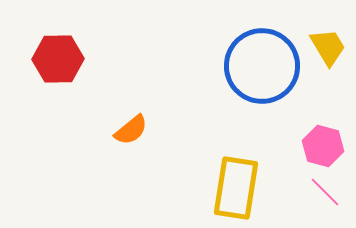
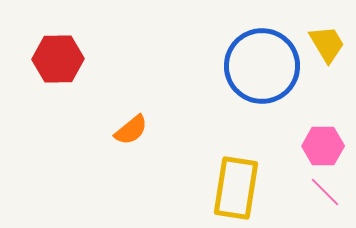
yellow trapezoid: moved 1 px left, 3 px up
pink hexagon: rotated 15 degrees counterclockwise
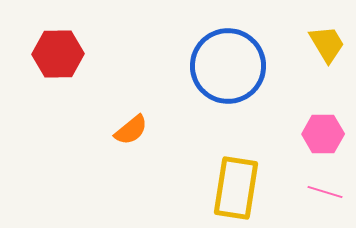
red hexagon: moved 5 px up
blue circle: moved 34 px left
pink hexagon: moved 12 px up
pink line: rotated 28 degrees counterclockwise
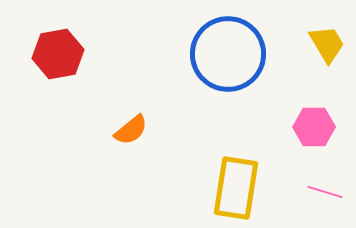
red hexagon: rotated 9 degrees counterclockwise
blue circle: moved 12 px up
pink hexagon: moved 9 px left, 7 px up
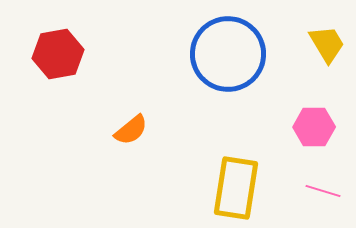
pink line: moved 2 px left, 1 px up
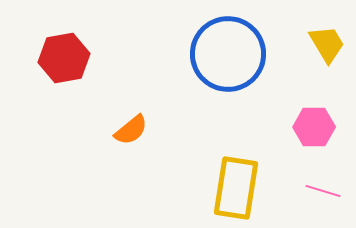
red hexagon: moved 6 px right, 4 px down
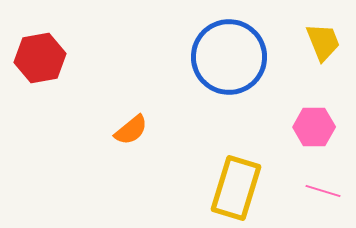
yellow trapezoid: moved 4 px left, 2 px up; rotated 9 degrees clockwise
blue circle: moved 1 px right, 3 px down
red hexagon: moved 24 px left
yellow rectangle: rotated 8 degrees clockwise
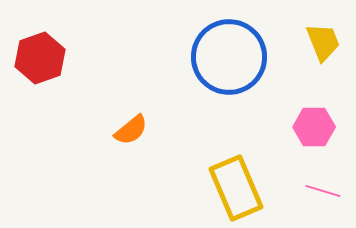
red hexagon: rotated 9 degrees counterclockwise
yellow rectangle: rotated 40 degrees counterclockwise
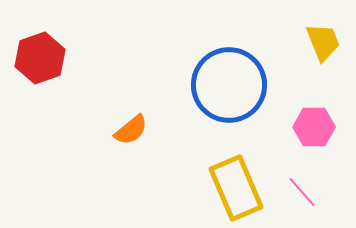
blue circle: moved 28 px down
pink line: moved 21 px left, 1 px down; rotated 32 degrees clockwise
